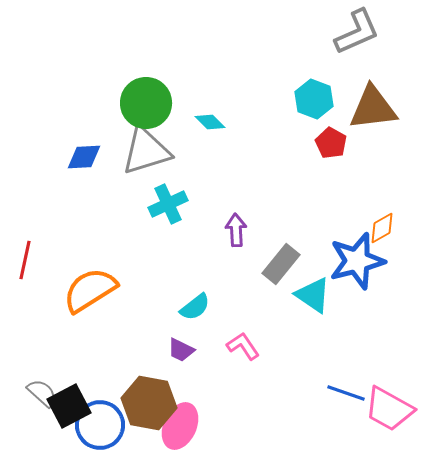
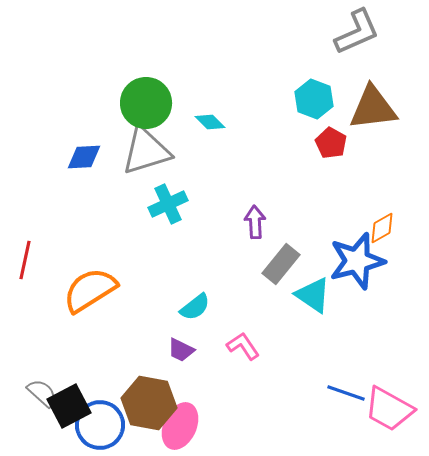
purple arrow: moved 19 px right, 8 px up
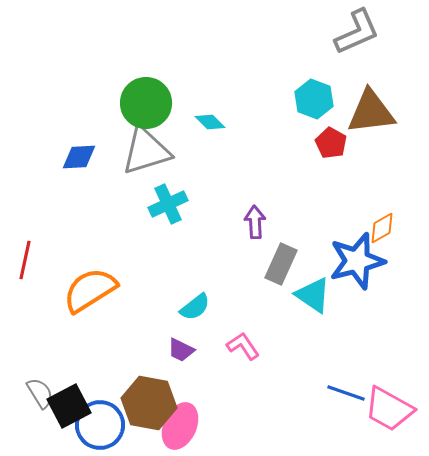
brown triangle: moved 2 px left, 4 px down
blue diamond: moved 5 px left
gray rectangle: rotated 15 degrees counterclockwise
gray semicircle: moved 2 px left; rotated 16 degrees clockwise
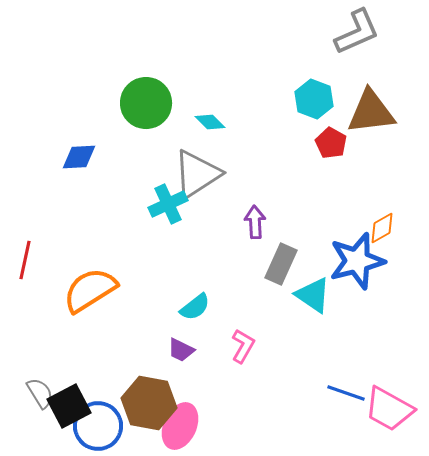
gray triangle: moved 51 px right, 23 px down; rotated 16 degrees counterclockwise
pink L-shape: rotated 64 degrees clockwise
blue circle: moved 2 px left, 1 px down
